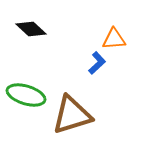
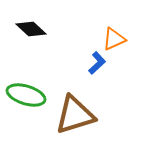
orange triangle: rotated 20 degrees counterclockwise
brown triangle: moved 3 px right
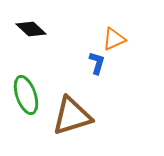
blue L-shape: rotated 30 degrees counterclockwise
green ellipse: rotated 54 degrees clockwise
brown triangle: moved 3 px left, 1 px down
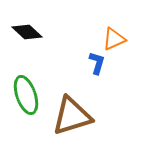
black diamond: moved 4 px left, 3 px down
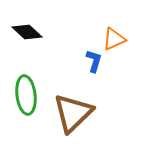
blue L-shape: moved 3 px left, 2 px up
green ellipse: rotated 12 degrees clockwise
brown triangle: moved 1 px right, 3 px up; rotated 27 degrees counterclockwise
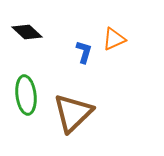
blue L-shape: moved 10 px left, 9 px up
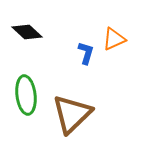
blue L-shape: moved 2 px right, 1 px down
brown triangle: moved 1 px left, 1 px down
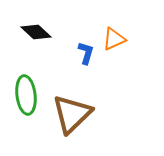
black diamond: moved 9 px right
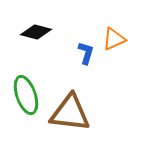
black diamond: rotated 28 degrees counterclockwise
green ellipse: rotated 12 degrees counterclockwise
brown triangle: moved 2 px left, 1 px up; rotated 51 degrees clockwise
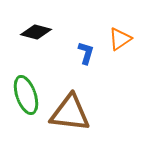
orange triangle: moved 6 px right; rotated 10 degrees counterclockwise
